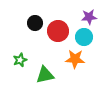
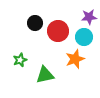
orange star: rotated 24 degrees counterclockwise
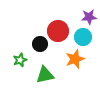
black circle: moved 5 px right, 21 px down
cyan circle: moved 1 px left
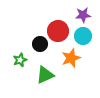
purple star: moved 6 px left, 2 px up
cyan circle: moved 1 px up
orange star: moved 4 px left, 1 px up
green triangle: rotated 12 degrees counterclockwise
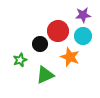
orange star: moved 1 px left, 1 px up; rotated 30 degrees counterclockwise
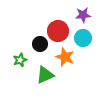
cyan circle: moved 2 px down
orange star: moved 5 px left
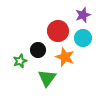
purple star: rotated 14 degrees counterclockwise
black circle: moved 2 px left, 6 px down
green star: moved 1 px down
green triangle: moved 2 px right, 3 px down; rotated 30 degrees counterclockwise
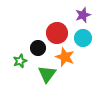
red circle: moved 1 px left, 2 px down
black circle: moved 2 px up
green triangle: moved 4 px up
